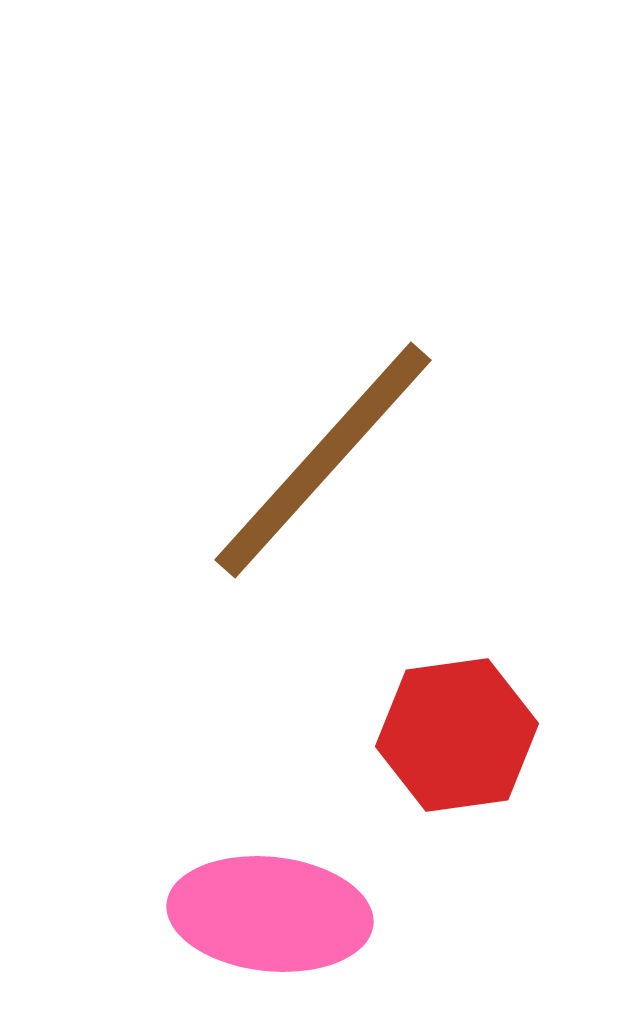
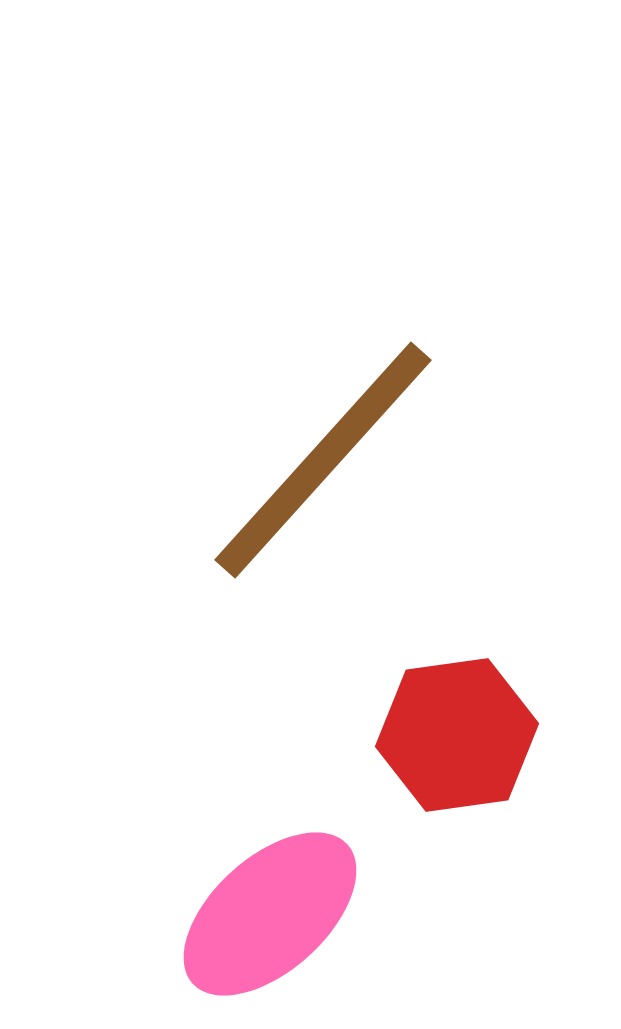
pink ellipse: rotated 48 degrees counterclockwise
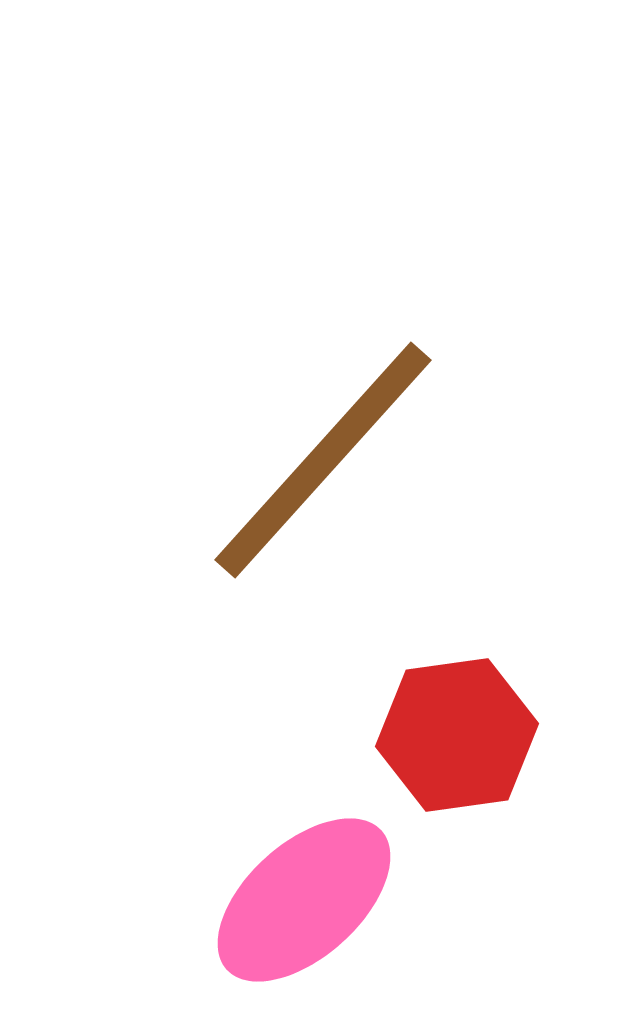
pink ellipse: moved 34 px right, 14 px up
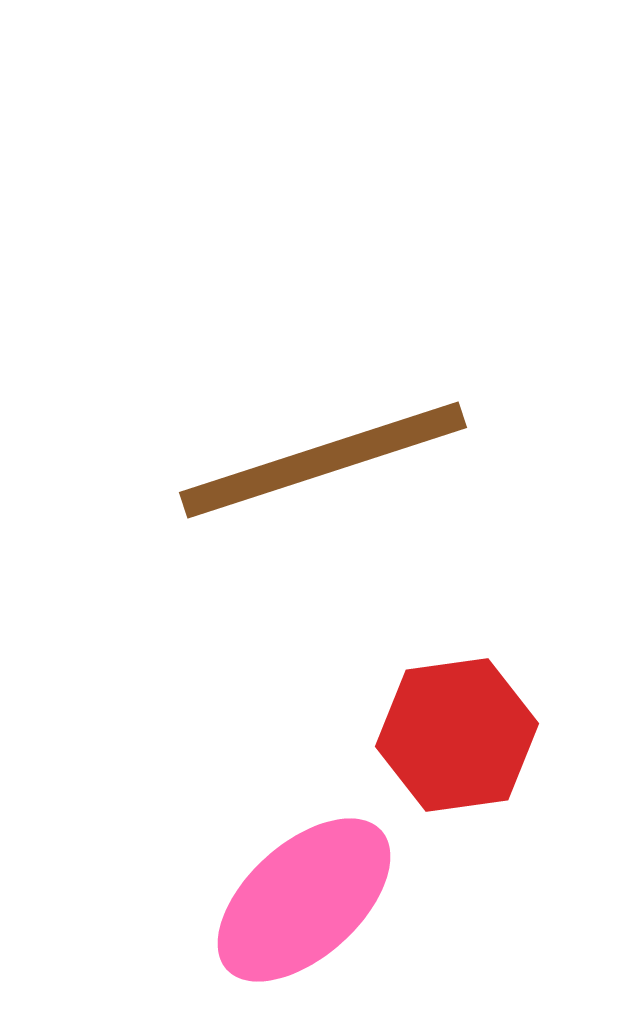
brown line: rotated 30 degrees clockwise
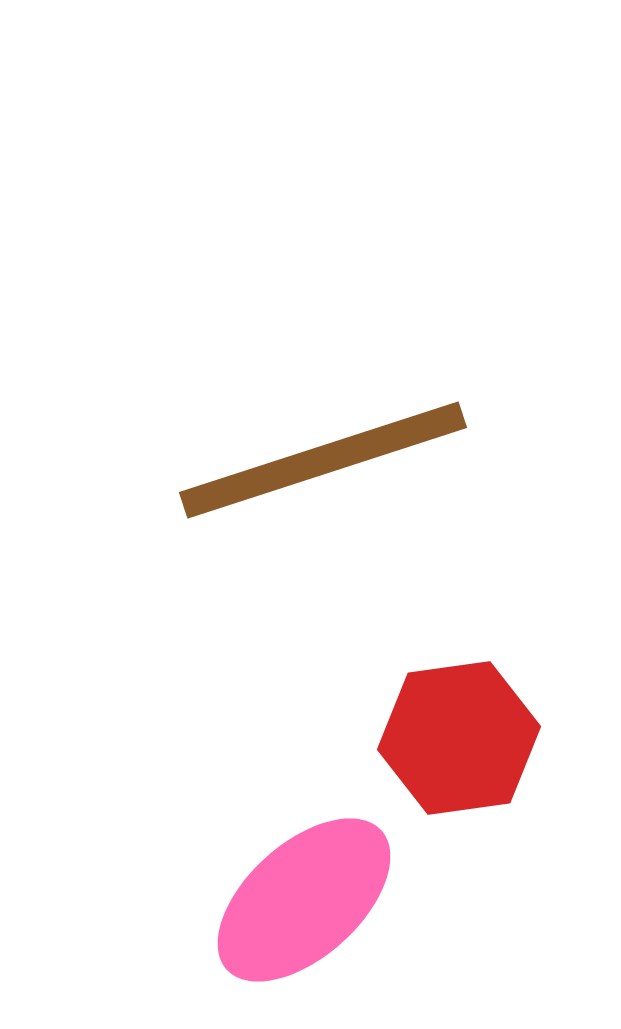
red hexagon: moved 2 px right, 3 px down
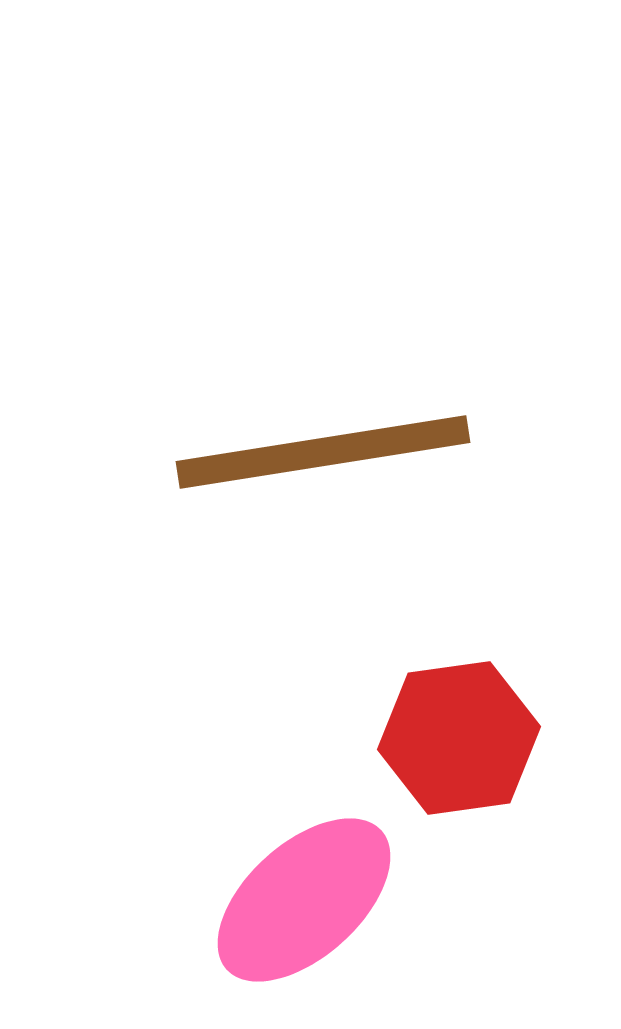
brown line: moved 8 px up; rotated 9 degrees clockwise
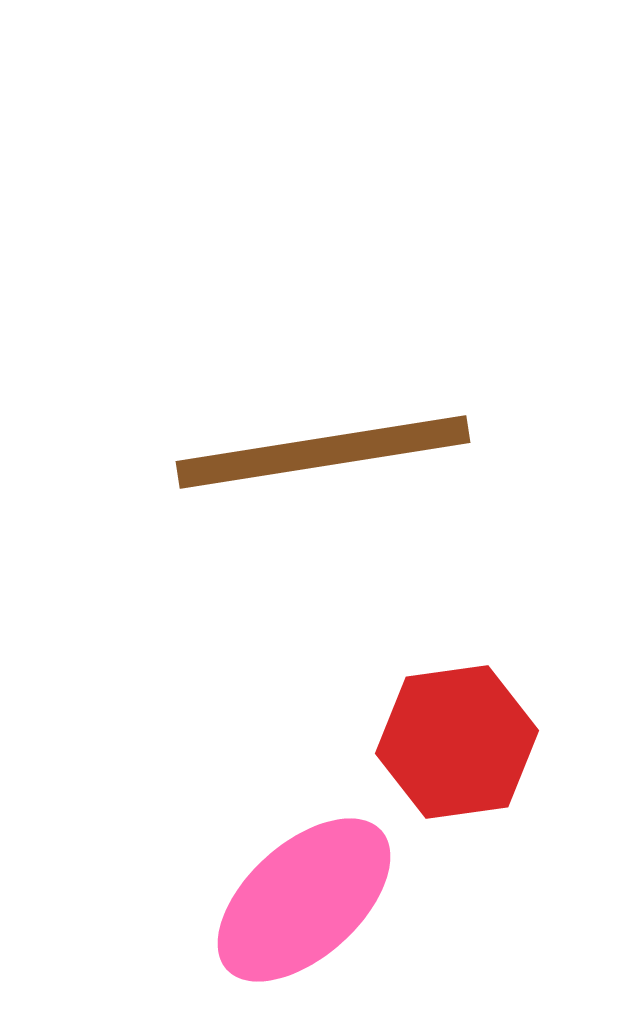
red hexagon: moved 2 px left, 4 px down
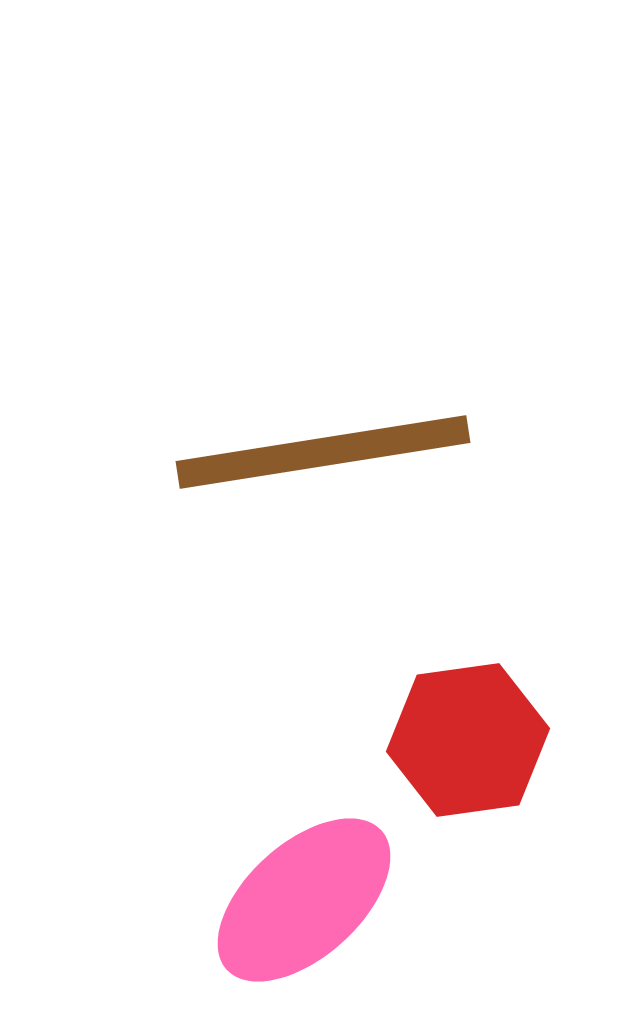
red hexagon: moved 11 px right, 2 px up
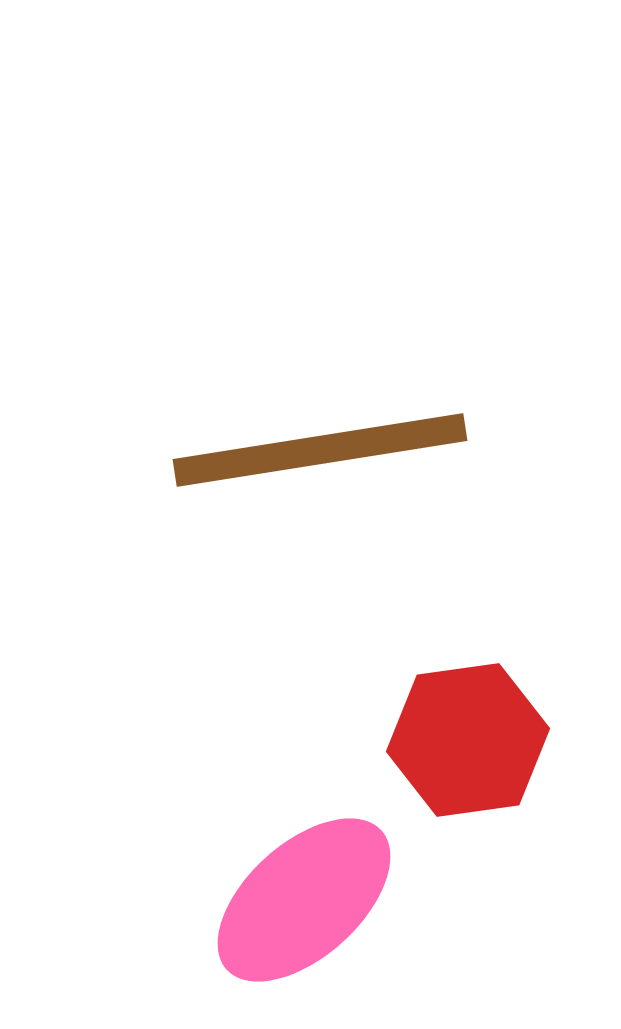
brown line: moved 3 px left, 2 px up
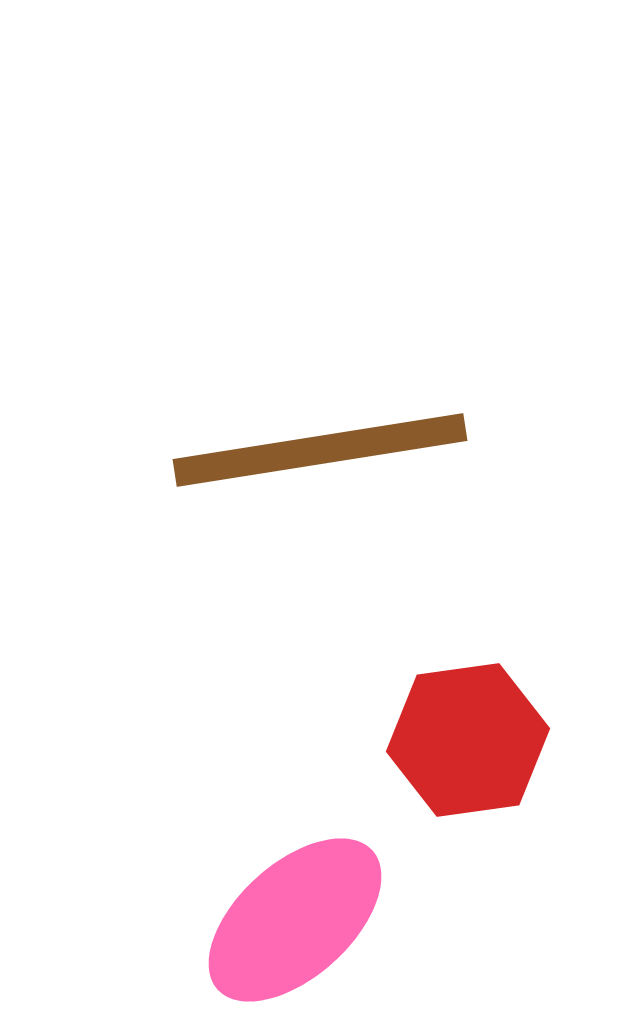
pink ellipse: moved 9 px left, 20 px down
